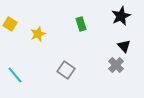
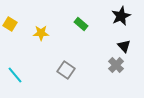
green rectangle: rotated 32 degrees counterclockwise
yellow star: moved 3 px right, 1 px up; rotated 21 degrees clockwise
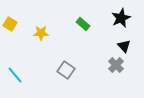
black star: moved 2 px down
green rectangle: moved 2 px right
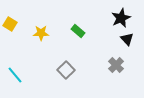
green rectangle: moved 5 px left, 7 px down
black triangle: moved 3 px right, 7 px up
gray square: rotated 12 degrees clockwise
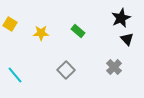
gray cross: moved 2 px left, 2 px down
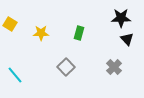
black star: rotated 24 degrees clockwise
green rectangle: moved 1 px right, 2 px down; rotated 64 degrees clockwise
gray square: moved 3 px up
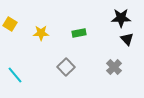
green rectangle: rotated 64 degrees clockwise
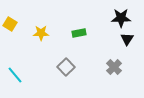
black triangle: rotated 16 degrees clockwise
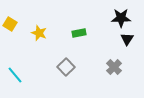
yellow star: moved 2 px left; rotated 21 degrees clockwise
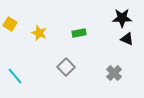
black star: moved 1 px right
black triangle: rotated 40 degrees counterclockwise
gray cross: moved 6 px down
cyan line: moved 1 px down
